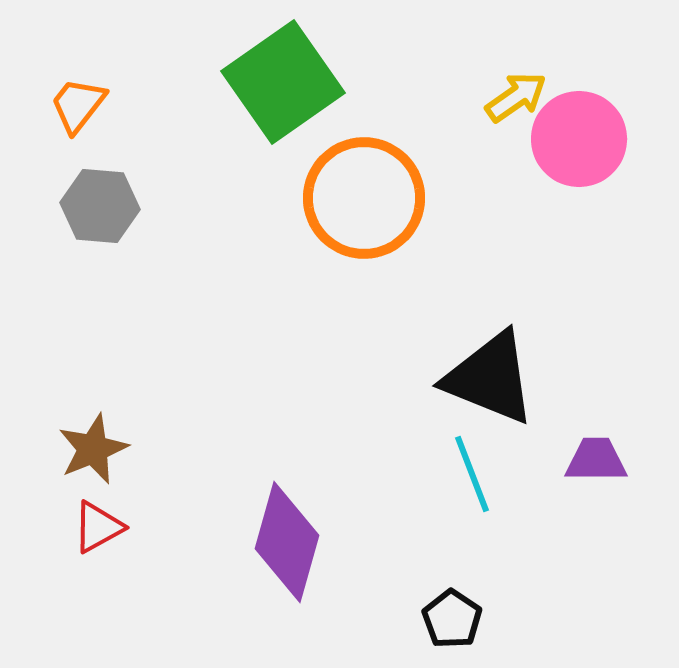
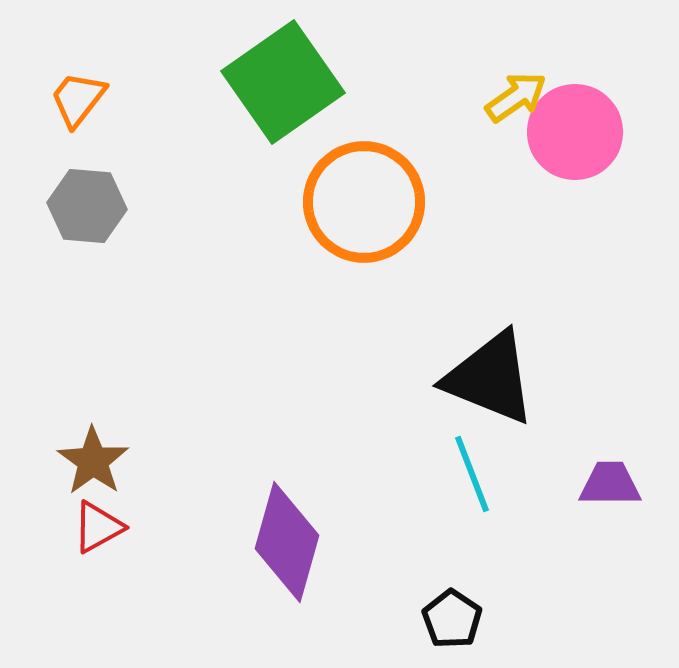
orange trapezoid: moved 6 px up
pink circle: moved 4 px left, 7 px up
orange circle: moved 4 px down
gray hexagon: moved 13 px left
brown star: moved 12 px down; rotated 14 degrees counterclockwise
purple trapezoid: moved 14 px right, 24 px down
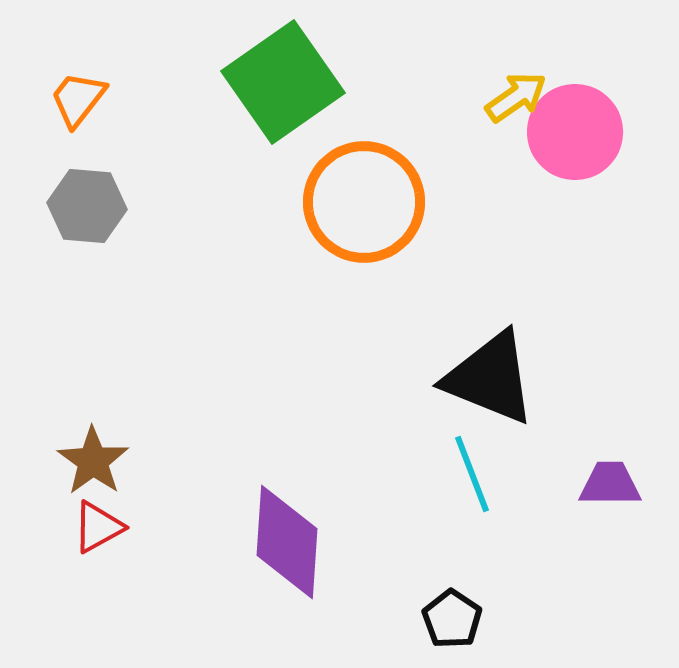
purple diamond: rotated 12 degrees counterclockwise
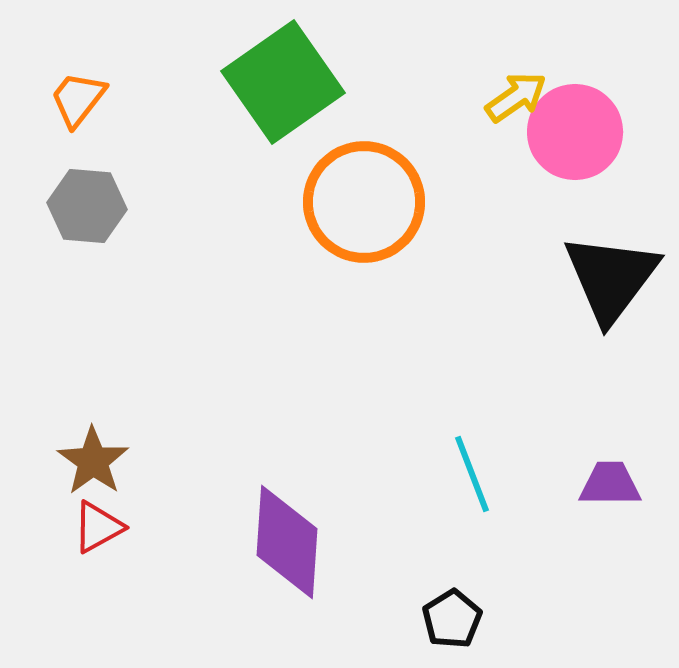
black triangle: moved 121 px right, 100 px up; rotated 45 degrees clockwise
black pentagon: rotated 6 degrees clockwise
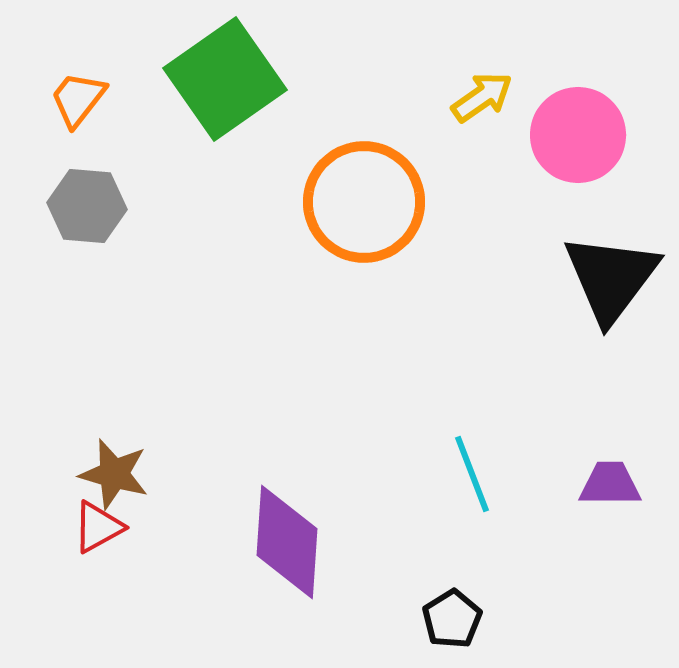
green square: moved 58 px left, 3 px up
yellow arrow: moved 34 px left
pink circle: moved 3 px right, 3 px down
brown star: moved 21 px right, 13 px down; rotated 20 degrees counterclockwise
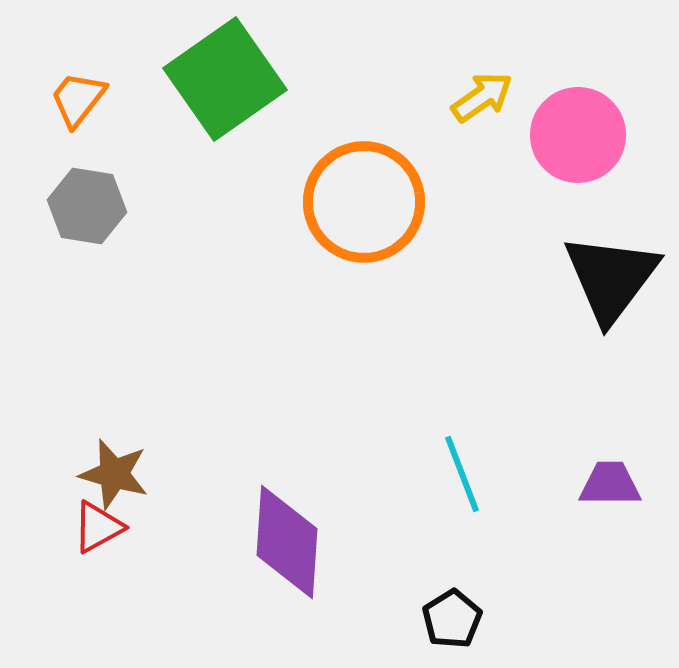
gray hexagon: rotated 4 degrees clockwise
cyan line: moved 10 px left
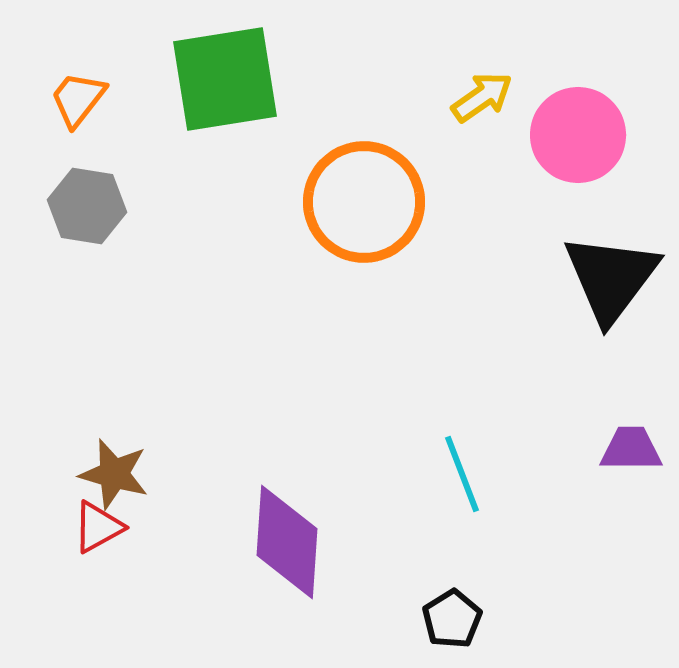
green square: rotated 26 degrees clockwise
purple trapezoid: moved 21 px right, 35 px up
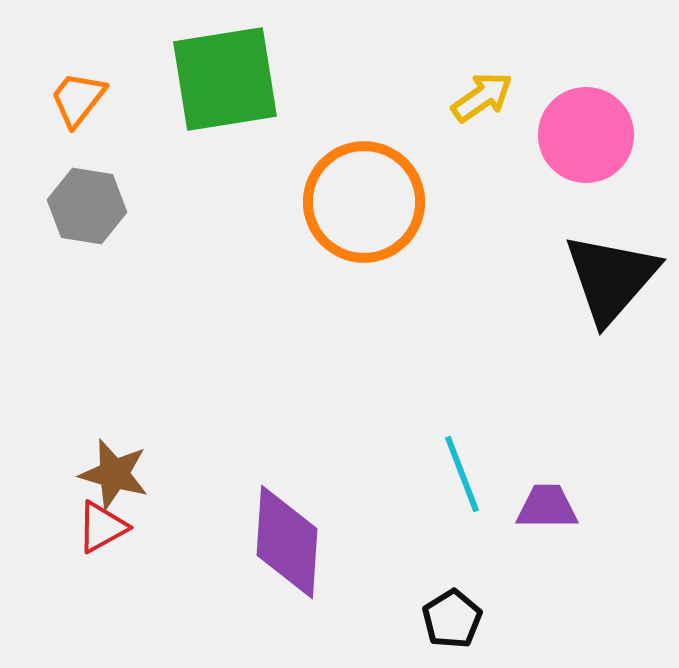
pink circle: moved 8 px right
black triangle: rotated 4 degrees clockwise
purple trapezoid: moved 84 px left, 58 px down
red triangle: moved 4 px right
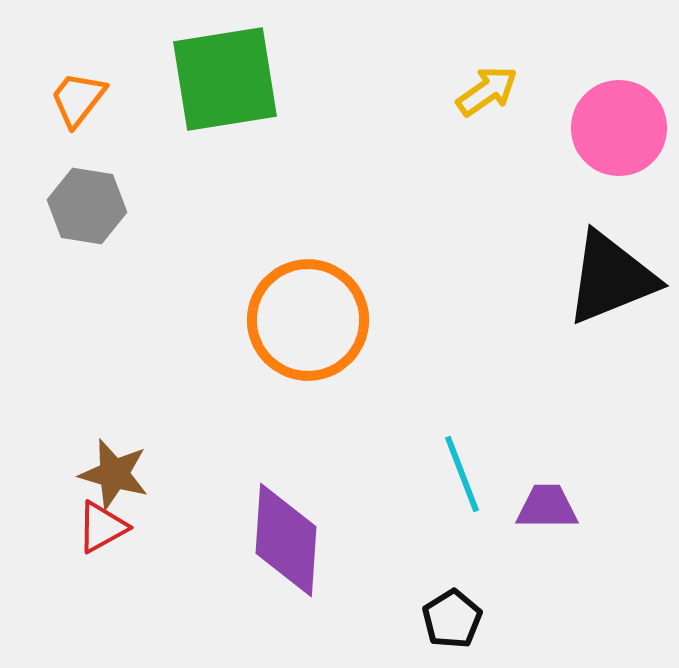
yellow arrow: moved 5 px right, 6 px up
pink circle: moved 33 px right, 7 px up
orange circle: moved 56 px left, 118 px down
black triangle: rotated 27 degrees clockwise
purple diamond: moved 1 px left, 2 px up
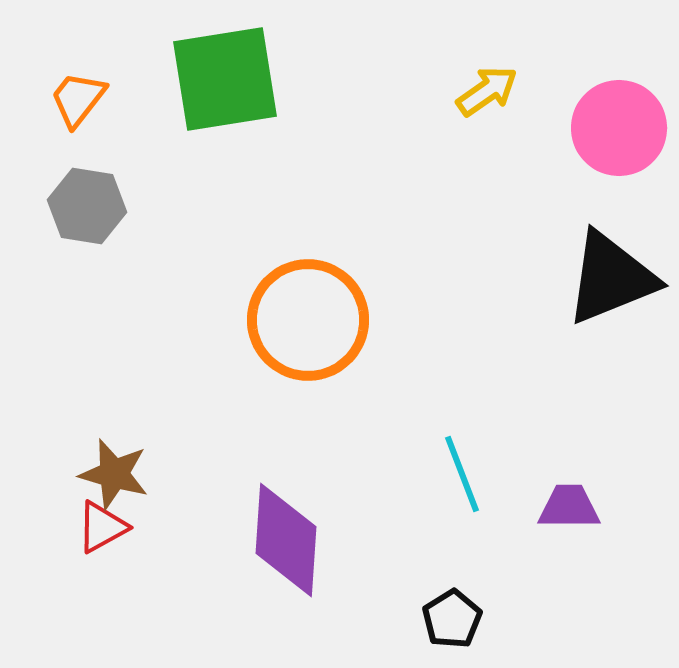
purple trapezoid: moved 22 px right
